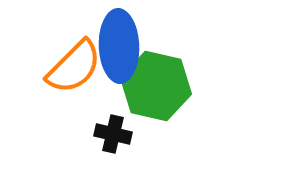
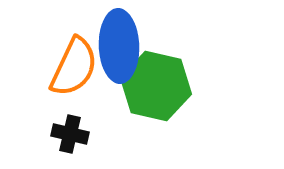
orange semicircle: rotated 20 degrees counterclockwise
black cross: moved 43 px left
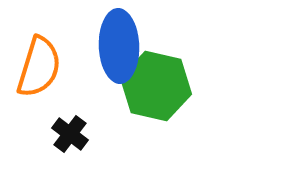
orange semicircle: moved 35 px left; rotated 8 degrees counterclockwise
black cross: rotated 24 degrees clockwise
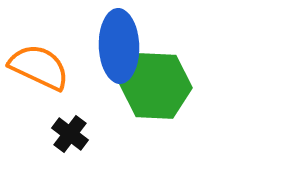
orange semicircle: rotated 82 degrees counterclockwise
green hexagon: rotated 10 degrees counterclockwise
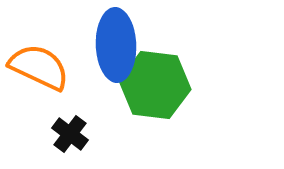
blue ellipse: moved 3 px left, 1 px up
green hexagon: moved 1 px left, 1 px up; rotated 4 degrees clockwise
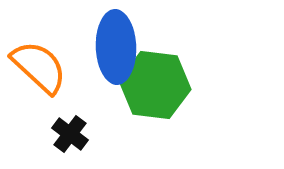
blue ellipse: moved 2 px down
orange semicircle: rotated 18 degrees clockwise
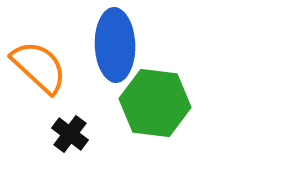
blue ellipse: moved 1 px left, 2 px up
green hexagon: moved 18 px down
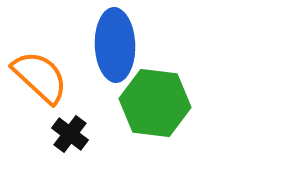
orange semicircle: moved 1 px right, 10 px down
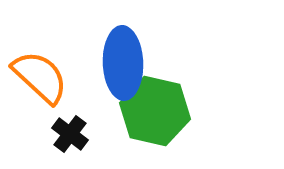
blue ellipse: moved 8 px right, 18 px down
green hexagon: moved 8 px down; rotated 6 degrees clockwise
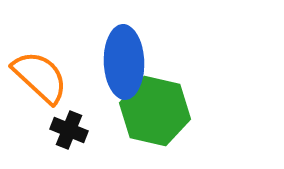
blue ellipse: moved 1 px right, 1 px up
black cross: moved 1 px left, 4 px up; rotated 15 degrees counterclockwise
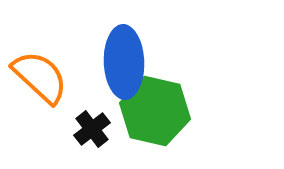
black cross: moved 23 px right, 1 px up; rotated 30 degrees clockwise
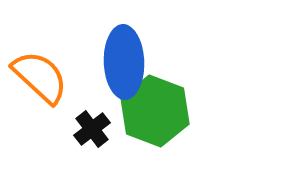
green hexagon: rotated 8 degrees clockwise
